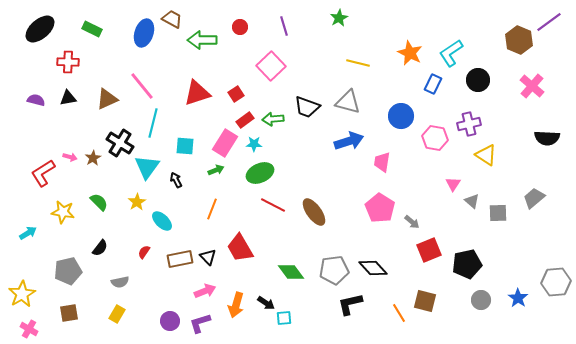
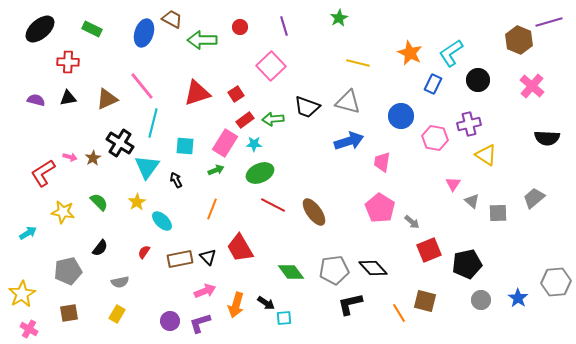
purple line at (549, 22): rotated 20 degrees clockwise
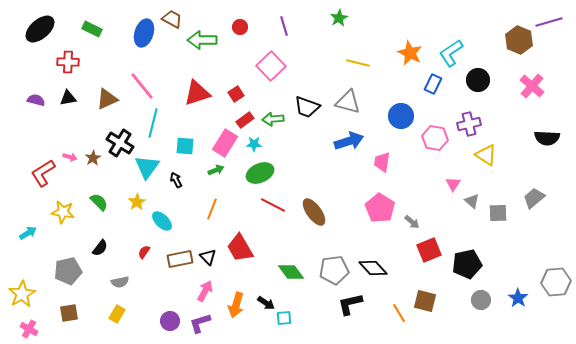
pink arrow at (205, 291): rotated 40 degrees counterclockwise
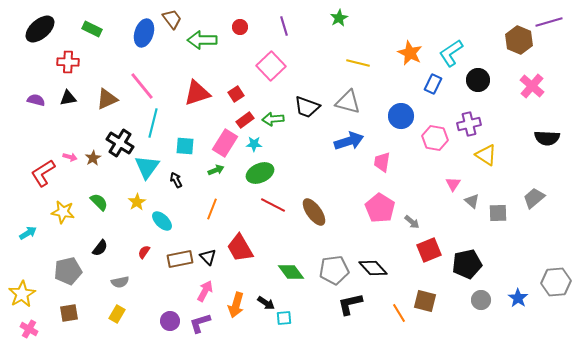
brown trapezoid at (172, 19): rotated 25 degrees clockwise
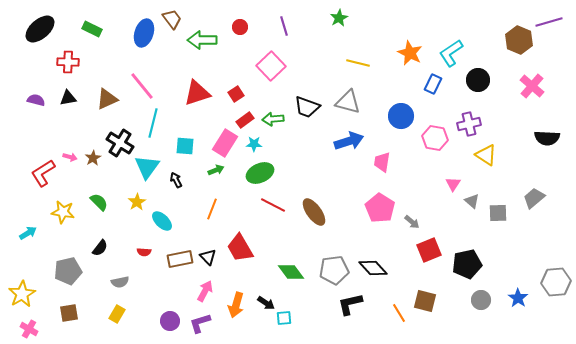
red semicircle at (144, 252): rotated 120 degrees counterclockwise
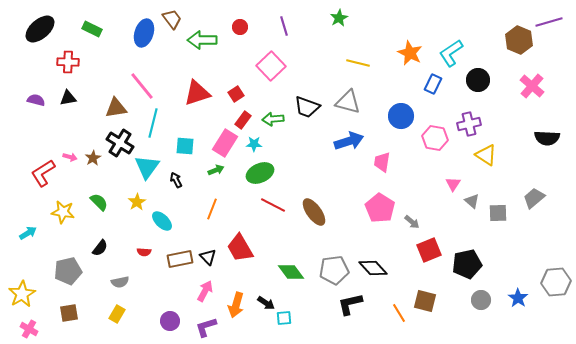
brown triangle at (107, 99): moved 9 px right, 9 px down; rotated 15 degrees clockwise
red rectangle at (245, 120): moved 2 px left; rotated 18 degrees counterclockwise
purple L-shape at (200, 323): moved 6 px right, 4 px down
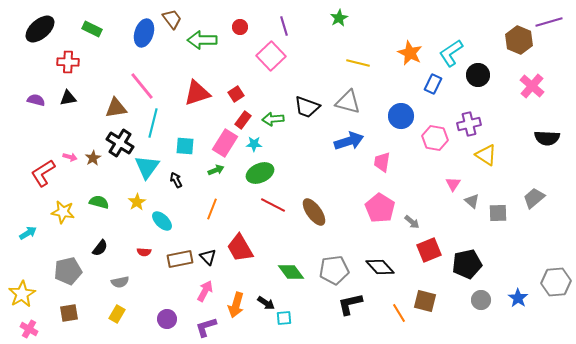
pink square at (271, 66): moved 10 px up
black circle at (478, 80): moved 5 px up
green semicircle at (99, 202): rotated 30 degrees counterclockwise
black diamond at (373, 268): moved 7 px right, 1 px up
purple circle at (170, 321): moved 3 px left, 2 px up
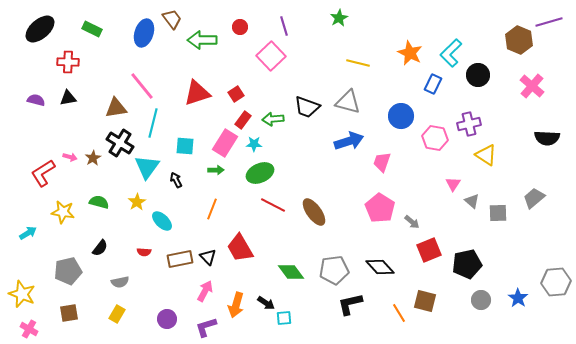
cyan L-shape at (451, 53): rotated 12 degrees counterclockwise
pink trapezoid at (382, 162): rotated 10 degrees clockwise
green arrow at (216, 170): rotated 21 degrees clockwise
yellow star at (22, 294): rotated 20 degrees counterclockwise
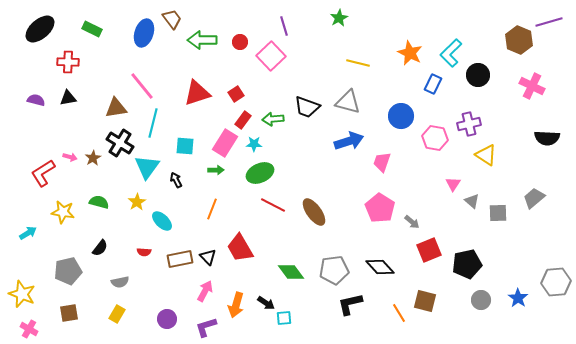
red circle at (240, 27): moved 15 px down
pink cross at (532, 86): rotated 15 degrees counterclockwise
